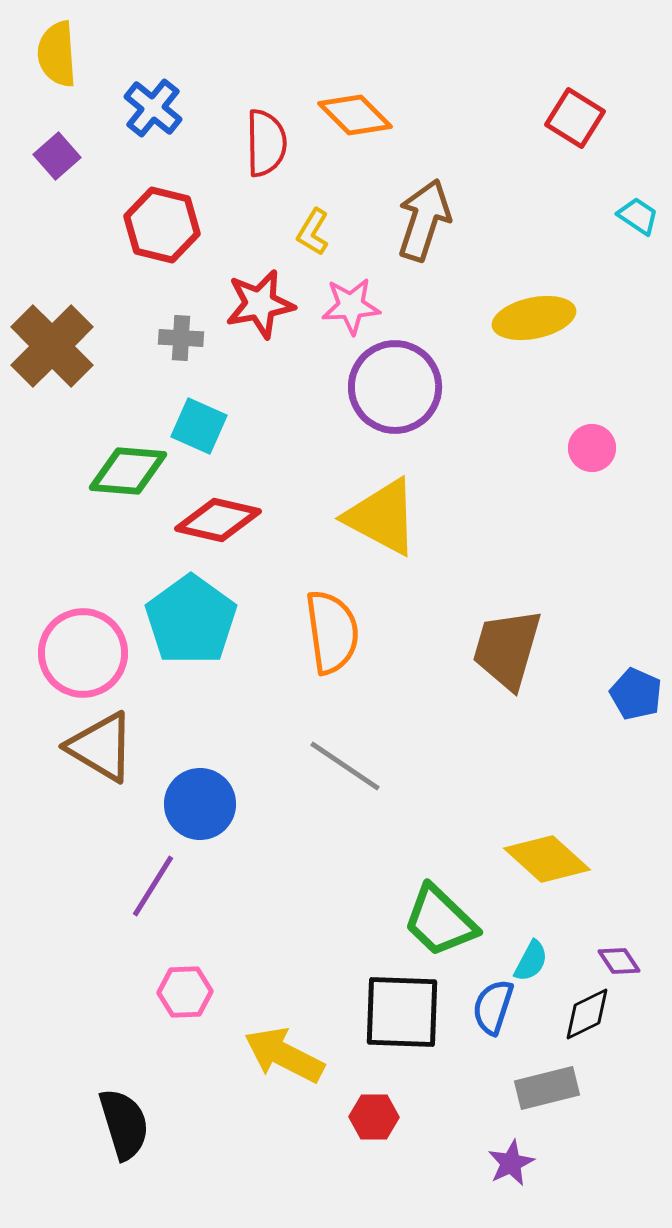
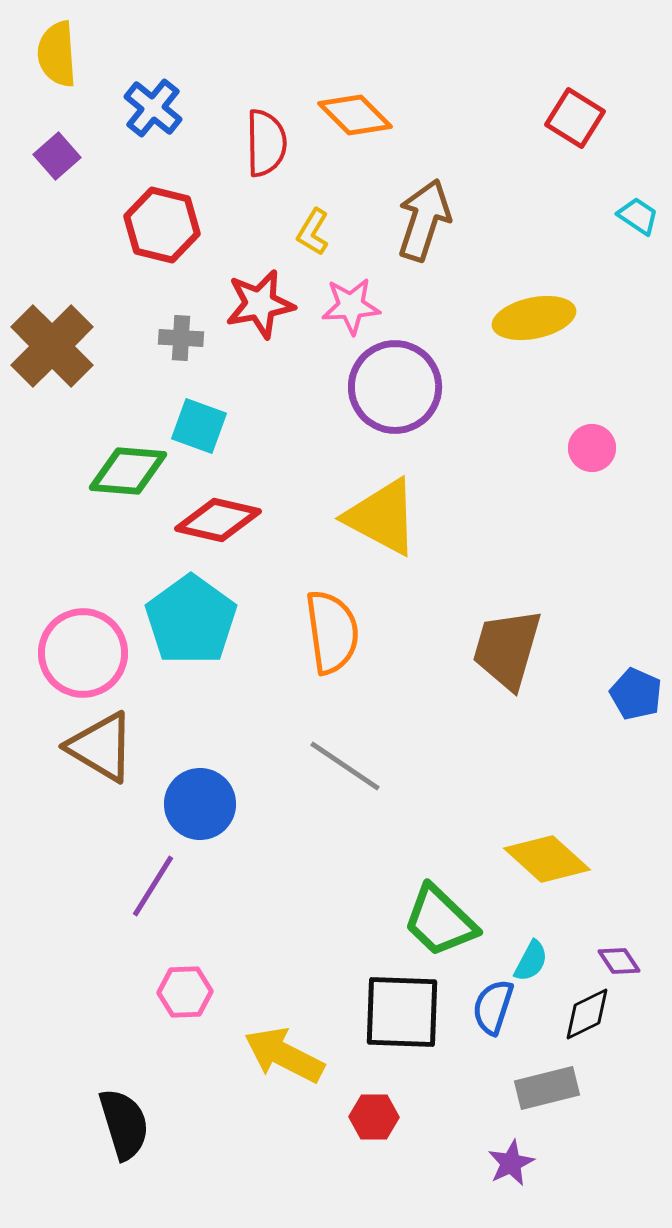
cyan square at (199, 426): rotated 4 degrees counterclockwise
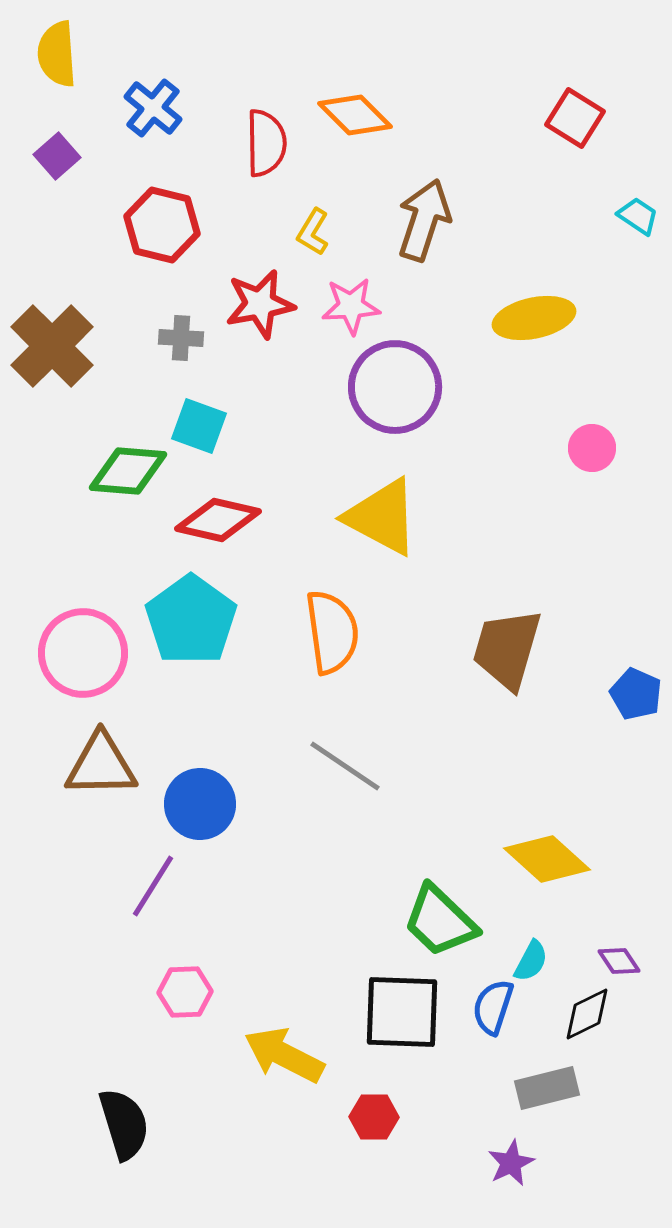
brown triangle at (101, 747): moved 18 px down; rotated 32 degrees counterclockwise
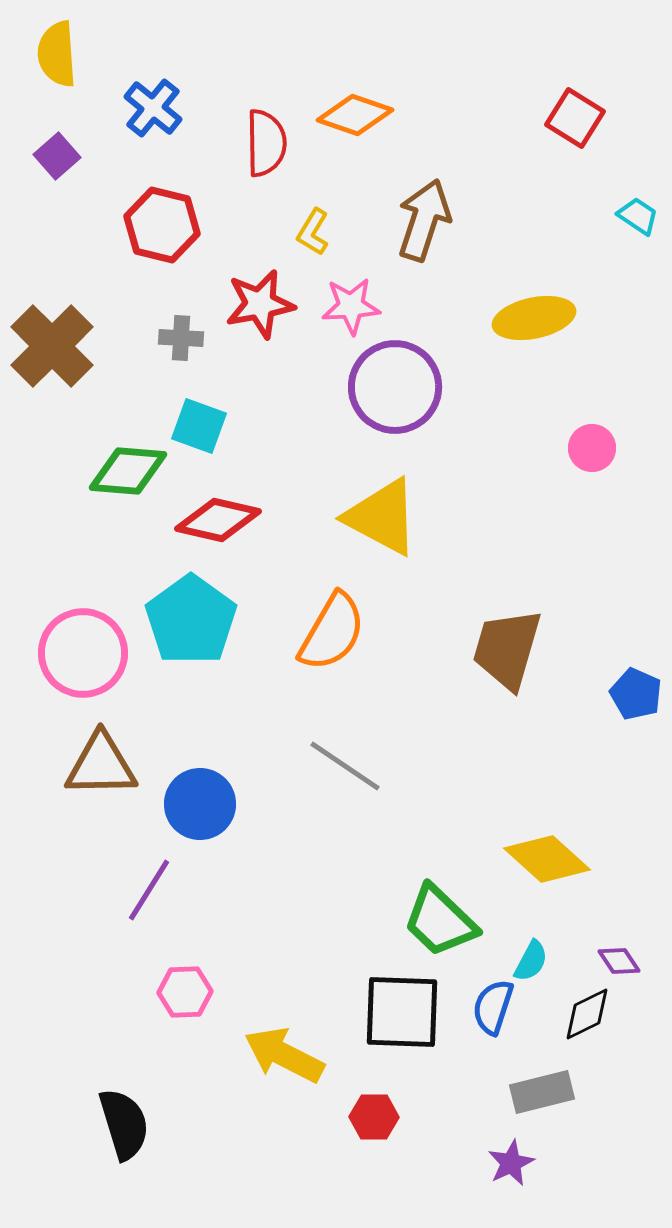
orange diamond at (355, 115): rotated 26 degrees counterclockwise
orange semicircle at (332, 632): rotated 38 degrees clockwise
purple line at (153, 886): moved 4 px left, 4 px down
gray rectangle at (547, 1088): moved 5 px left, 4 px down
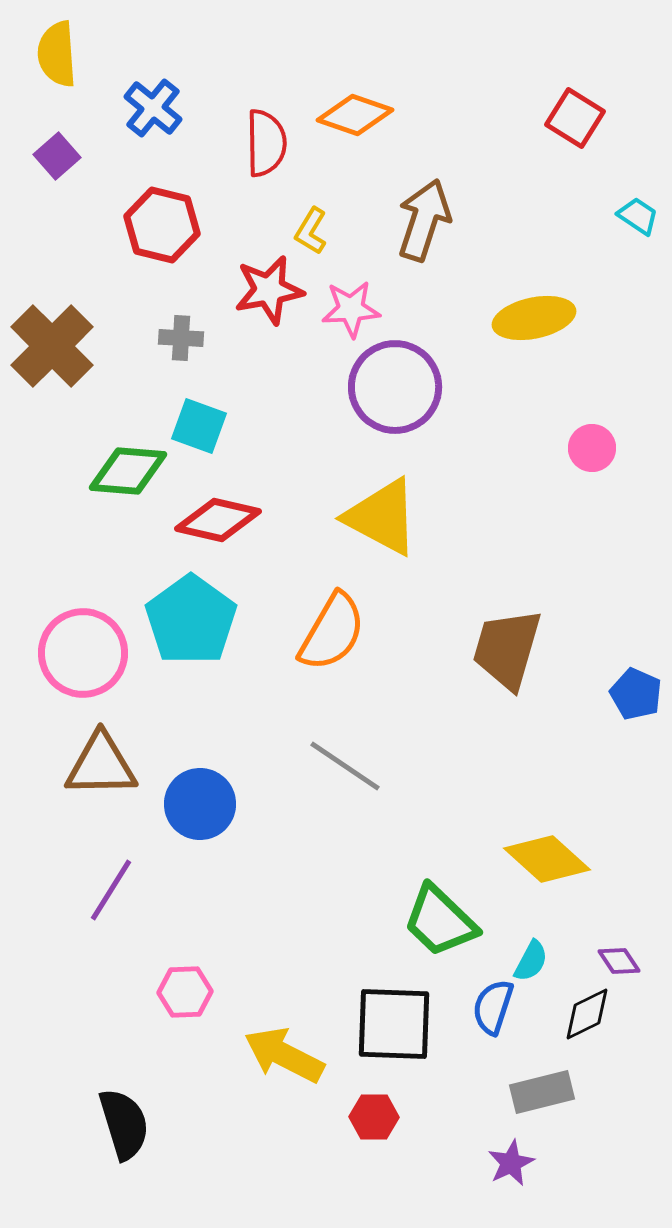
yellow L-shape at (313, 232): moved 2 px left, 1 px up
red star at (260, 304): moved 9 px right, 14 px up
pink star at (351, 306): moved 3 px down
purple line at (149, 890): moved 38 px left
black square at (402, 1012): moved 8 px left, 12 px down
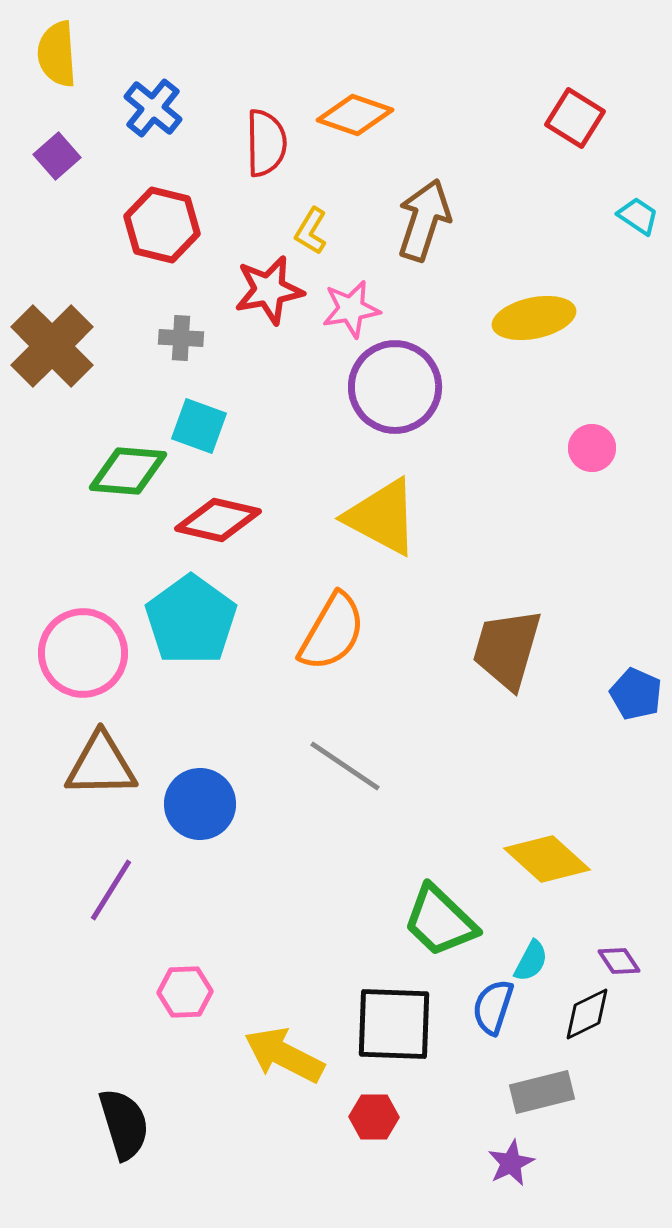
pink star at (351, 309): rotated 6 degrees counterclockwise
